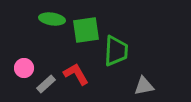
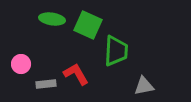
green square: moved 2 px right, 5 px up; rotated 32 degrees clockwise
pink circle: moved 3 px left, 4 px up
gray rectangle: rotated 36 degrees clockwise
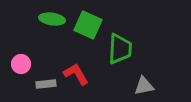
green trapezoid: moved 4 px right, 2 px up
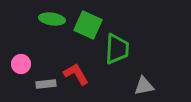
green trapezoid: moved 3 px left
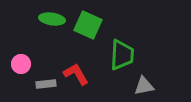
green trapezoid: moved 5 px right, 6 px down
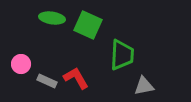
green ellipse: moved 1 px up
red L-shape: moved 4 px down
gray rectangle: moved 1 px right, 3 px up; rotated 30 degrees clockwise
